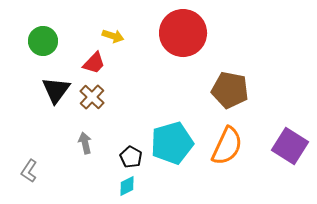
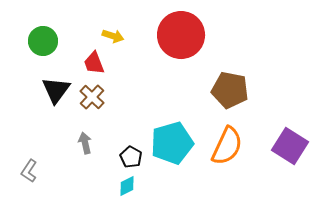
red circle: moved 2 px left, 2 px down
red trapezoid: rotated 115 degrees clockwise
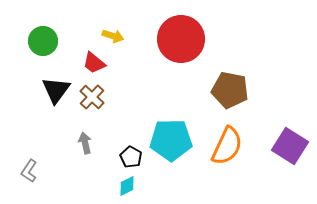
red circle: moved 4 px down
red trapezoid: rotated 30 degrees counterclockwise
cyan pentagon: moved 1 px left, 3 px up; rotated 15 degrees clockwise
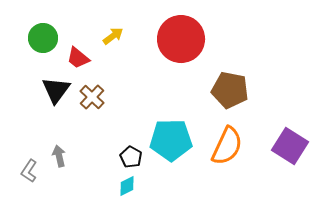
yellow arrow: rotated 55 degrees counterclockwise
green circle: moved 3 px up
red trapezoid: moved 16 px left, 5 px up
gray arrow: moved 26 px left, 13 px down
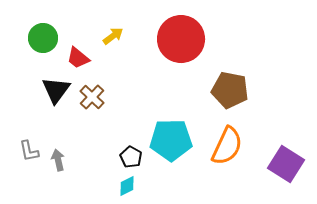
purple square: moved 4 px left, 18 px down
gray arrow: moved 1 px left, 4 px down
gray L-shape: moved 20 px up; rotated 45 degrees counterclockwise
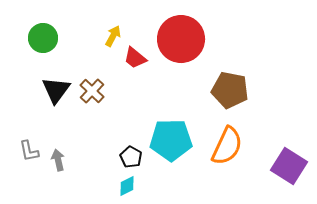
yellow arrow: rotated 25 degrees counterclockwise
red trapezoid: moved 57 px right
brown cross: moved 6 px up
purple square: moved 3 px right, 2 px down
